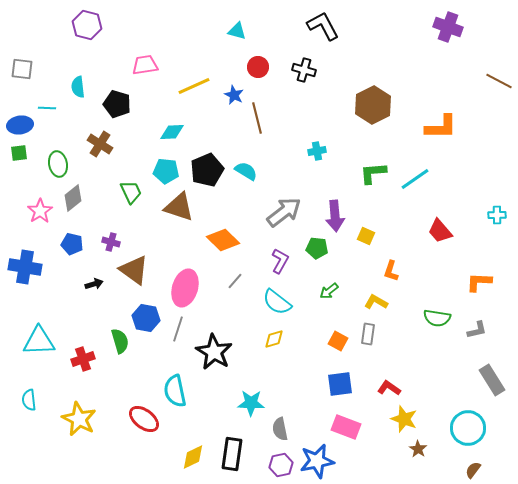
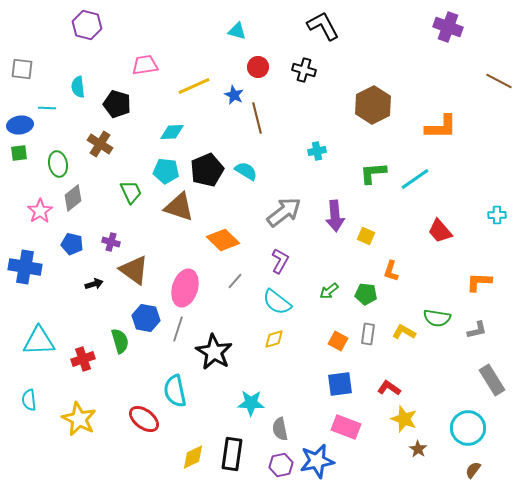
green pentagon at (317, 248): moved 49 px right, 46 px down
yellow L-shape at (376, 302): moved 28 px right, 30 px down
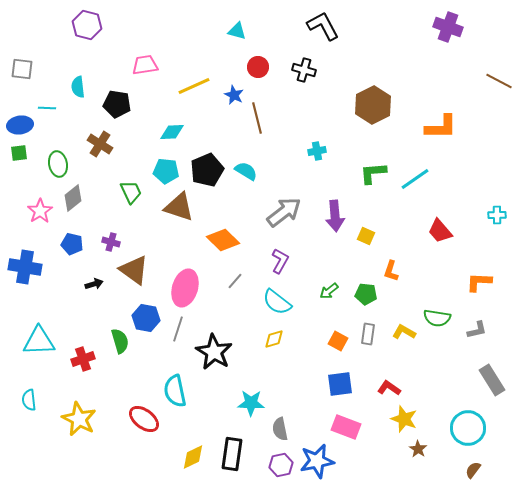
black pentagon at (117, 104): rotated 8 degrees counterclockwise
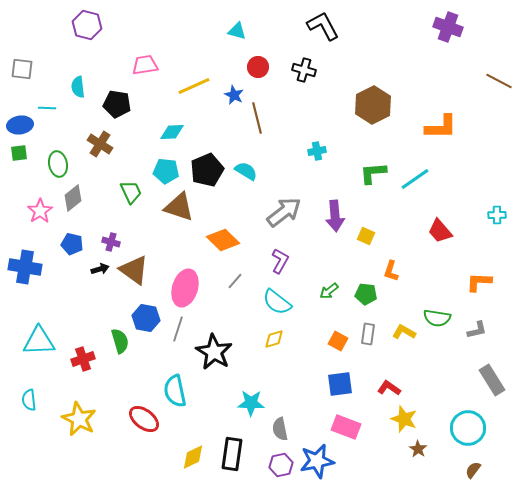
black arrow at (94, 284): moved 6 px right, 15 px up
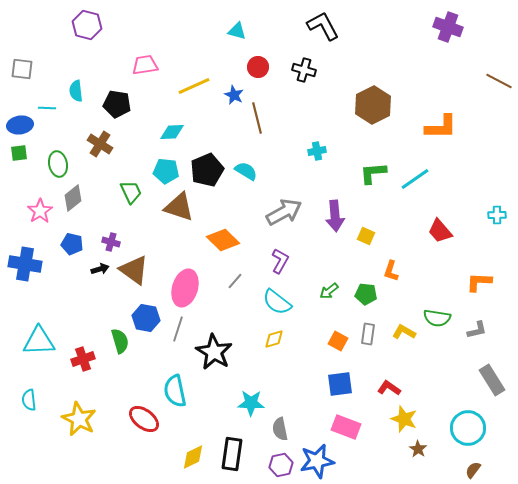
cyan semicircle at (78, 87): moved 2 px left, 4 px down
gray arrow at (284, 212): rotated 9 degrees clockwise
blue cross at (25, 267): moved 3 px up
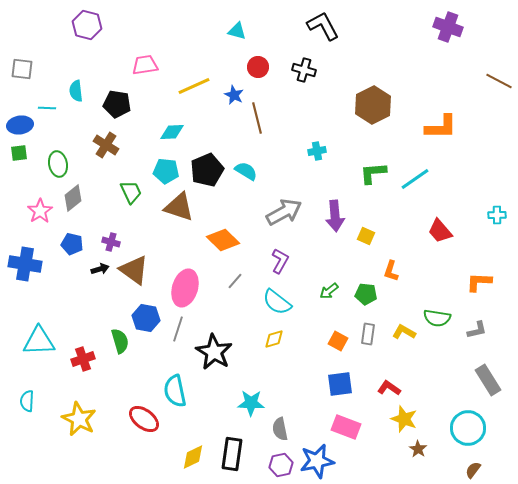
brown cross at (100, 144): moved 6 px right, 1 px down
gray rectangle at (492, 380): moved 4 px left
cyan semicircle at (29, 400): moved 2 px left, 1 px down; rotated 10 degrees clockwise
